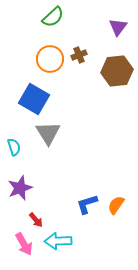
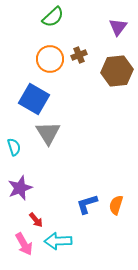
orange semicircle: rotated 18 degrees counterclockwise
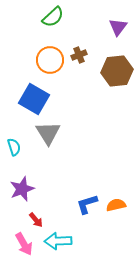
orange circle: moved 1 px down
purple star: moved 2 px right, 1 px down
orange semicircle: rotated 60 degrees clockwise
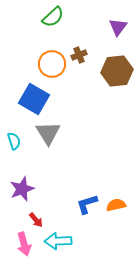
orange circle: moved 2 px right, 4 px down
cyan semicircle: moved 6 px up
pink arrow: rotated 15 degrees clockwise
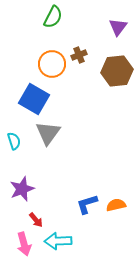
green semicircle: rotated 20 degrees counterclockwise
gray triangle: rotated 8 degrees clockwise
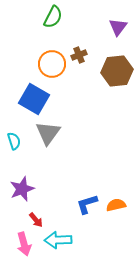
cyan arrow: moved 1 px up
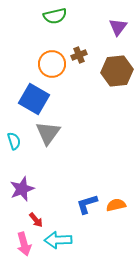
green semicircle: moved 2 px right, 1 px up; rotated 50 degrees clockwise
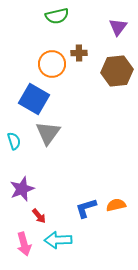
green semicircle: moved 2 px right
brown cross: moved 2 px up; rotated 21 degrees clockwise
blue L-shape: moved 1 px left, 4 px down
red arrow: moved 3 px right, 4 px up
